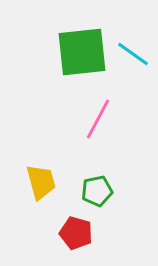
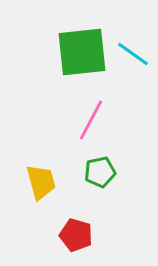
pink line: moved 7 px left, 1 px down
green pentagon: moved 3 px right, 19 px up
red pentagon: moved 2 px down
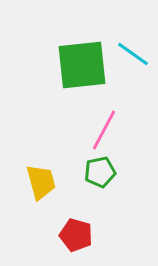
green square: moved 13 px down
pink line: moved 13 px right, 10 px down
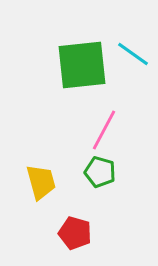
green pentagon: rotated 28 degrees clockwise
red pentagon: moved 1 px left, 2 px up
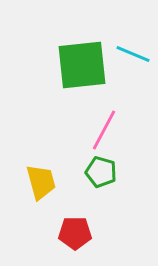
cyan line: rotated 12 degrees counterclockwise
green pentagon: moved 1 px right
red pentagon: rotated 16 degrees counterclockwise
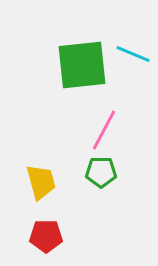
green pentagon: rotated 16 degrees counterclockwise
red pentagon: moved 29 px left, 3 px down
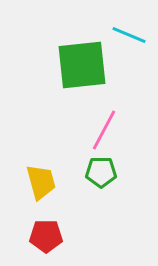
cyan line: moved 4 px left, 19 px up
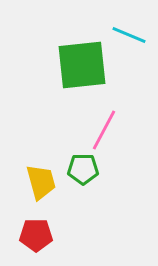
green pentagon: moved 18 px left, 3 px up
red pentagon: moved 10 px left, 1 px up
